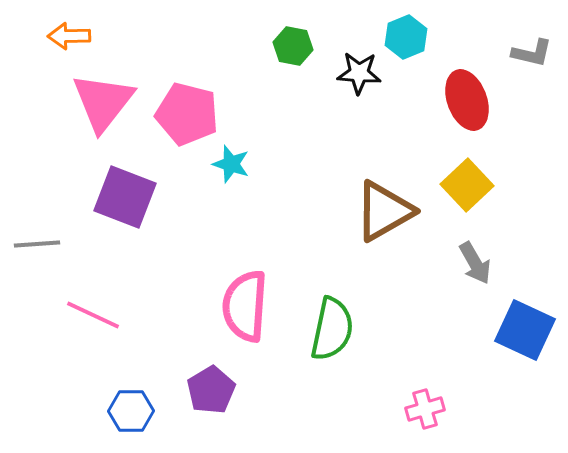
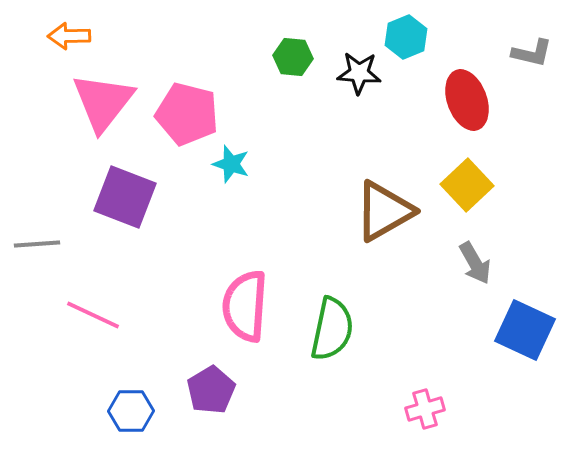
green hexagon: moved 11 px down; rotated 6 degrees counterclockwise
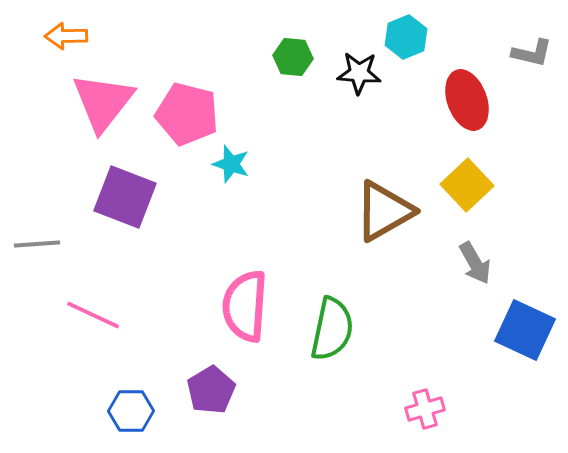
orange arrow: moved 3 px left
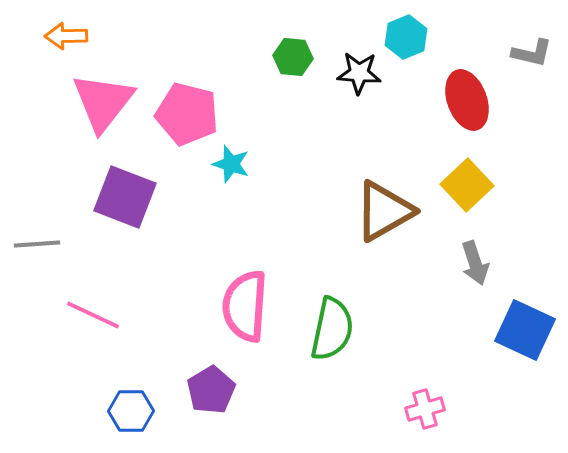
gray arrow: rotated 12 degrees clockwise
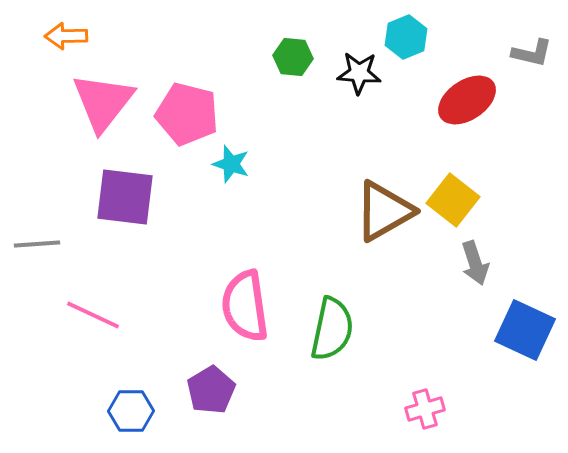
red ellipse: rotated 76 degrees clockwise
yellow square: moved 14 px left, 15 px down; rotated 9 degrees counterclockwise
purple square: rotated 14 degrees counterclockwise
pink semicircle: rotated 12 degrees counterclockwise
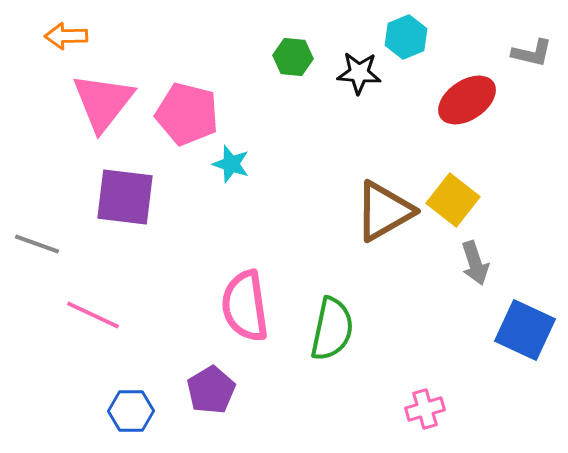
gray line: rotated 24 degrees clockwise
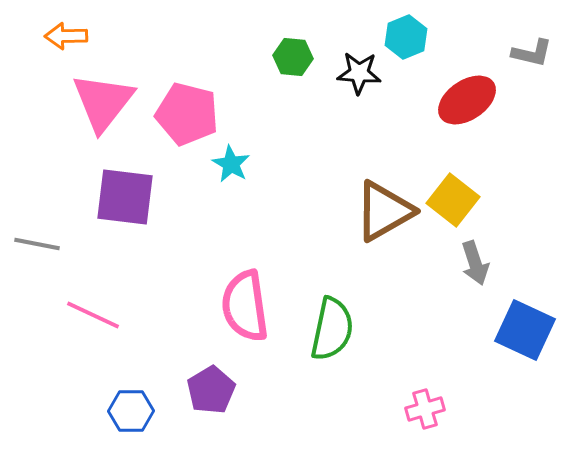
cyan star: rotated 12 degrees clockwise
gray line: rotated 9 degrees counterclockwise
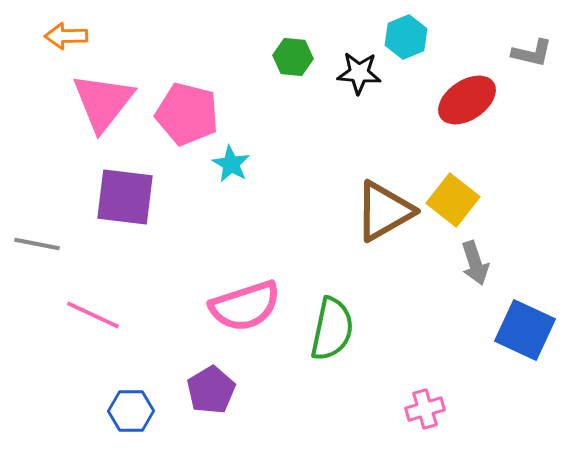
pink semicircle: rotated 100 degrees counterclockwise
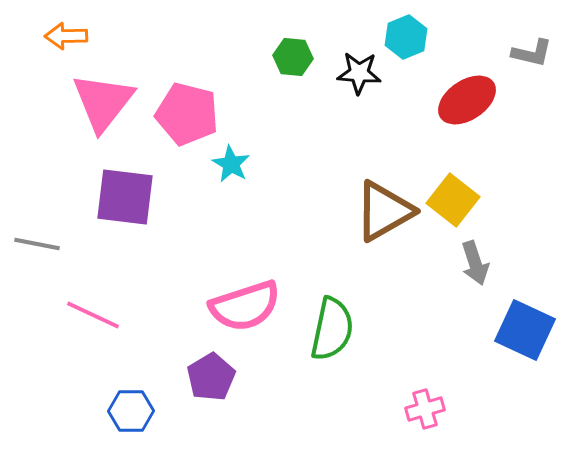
purple pentagon: moved 13 px up
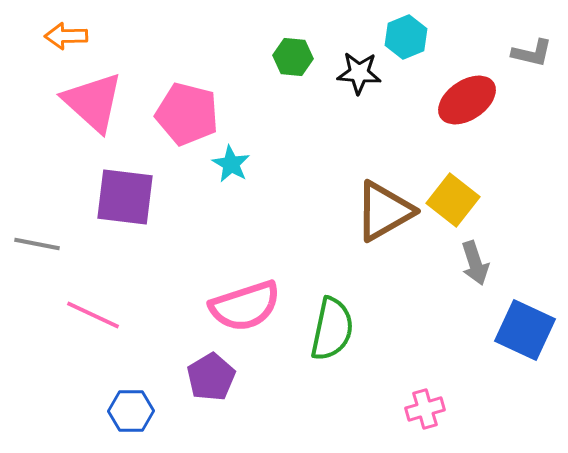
pink triangle: moved 10 px left; rotated 26 degrees counterclockwise
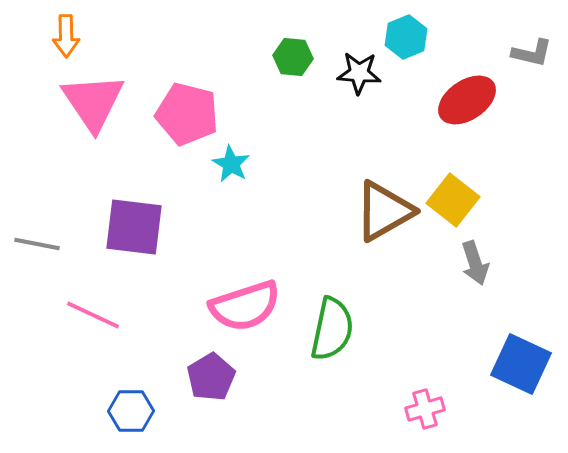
orange arrow: rotated 90 degrees counterclockwise
pink triangle: rotated 14 degrees clockwise
purple square: moved 9 px right, 30 px down
blue square: moved 4 px left, 34 px down
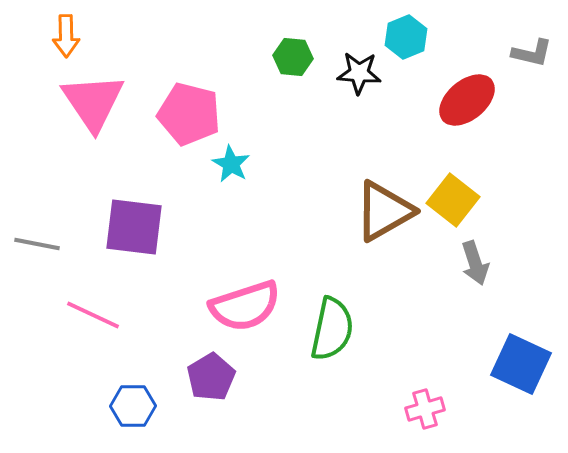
red ellipse: rotated 6 degrees counterclockwise
pink pentagon: moved 2 px right
blue hexagon: moved 2 px right, 5 px up
